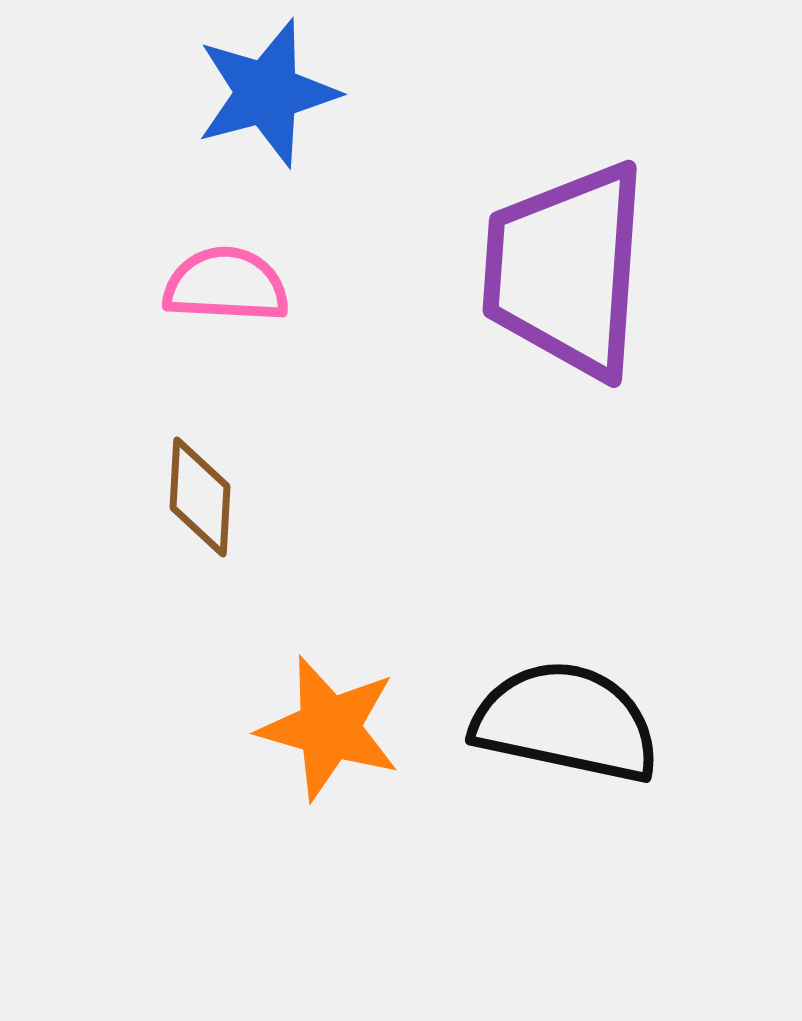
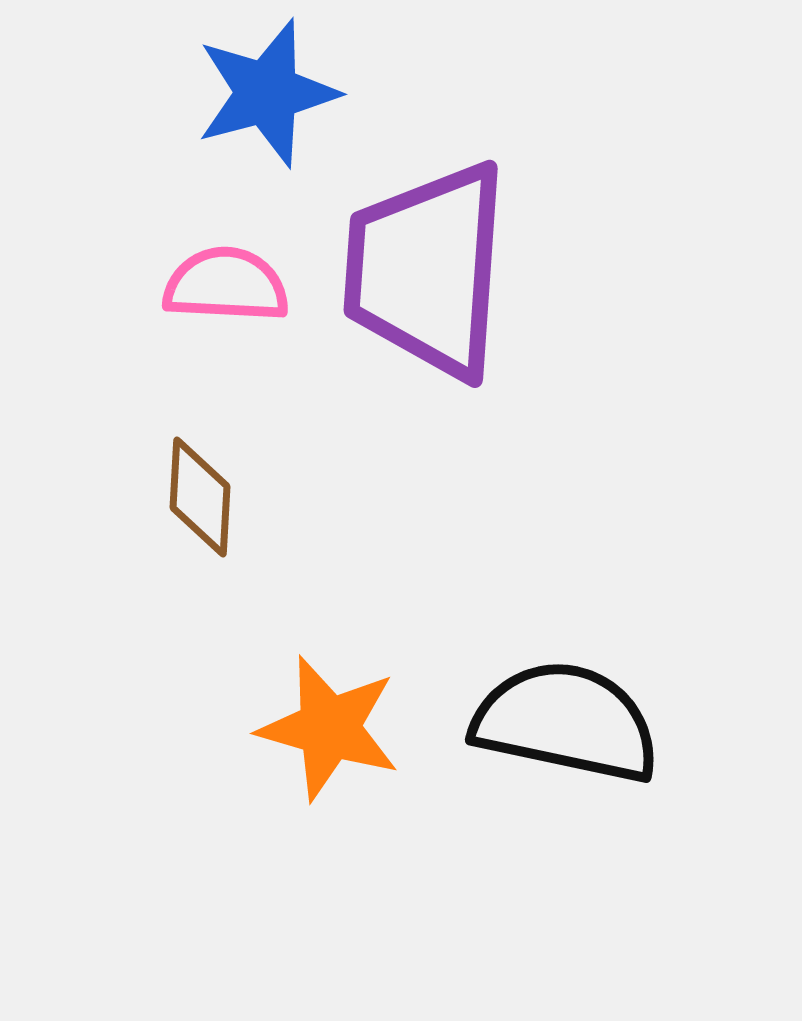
purple trapezoid: moved 139 px left
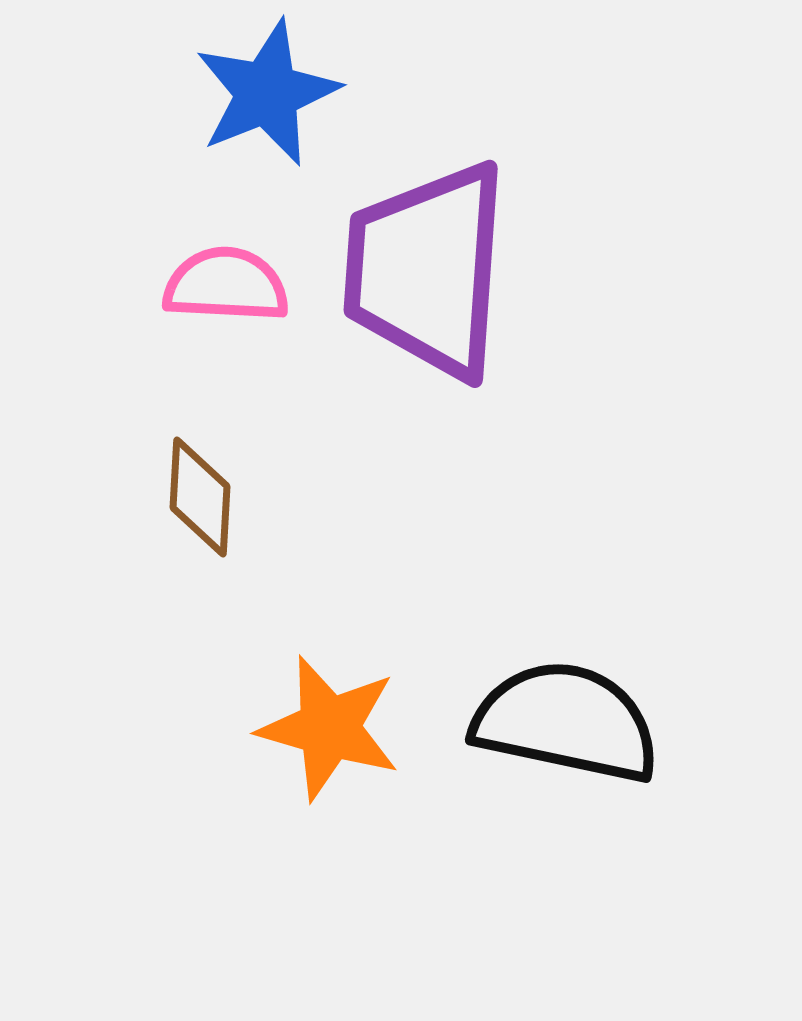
blue star: rotated 7 degrees counterclockwise
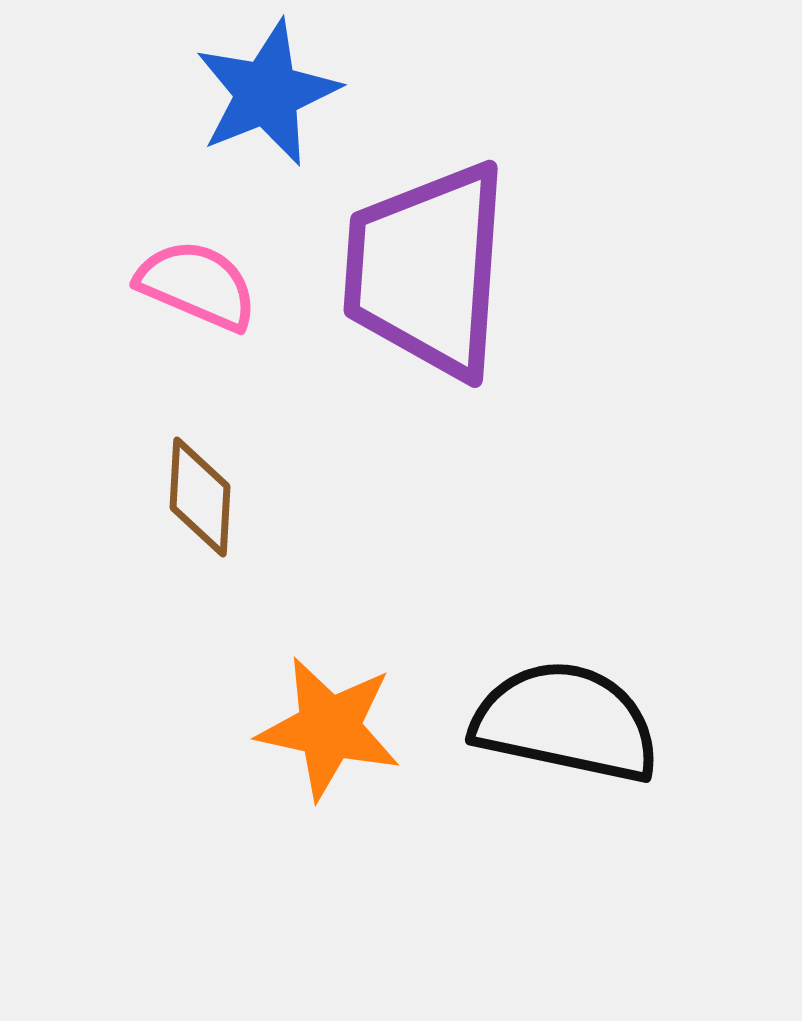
pink semicircle: moved 29 px left; rotated 20 degrees clockwise
orange star: rotated 4 degrees counterclockwise
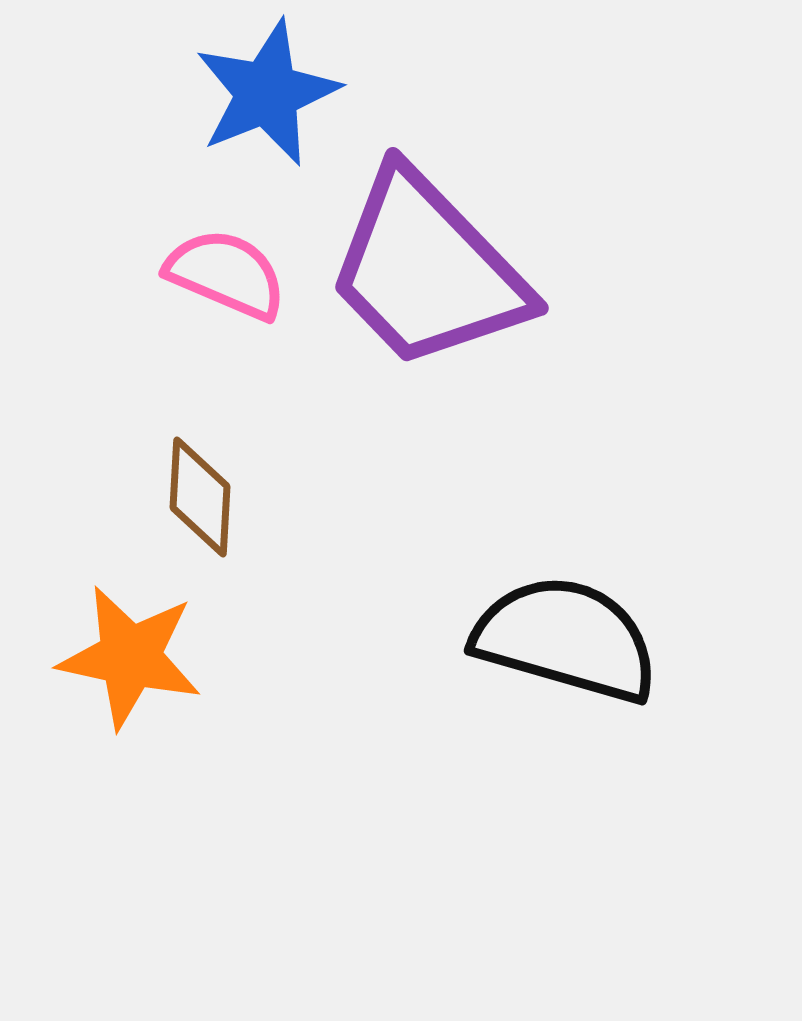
purple trapezoid: rotated 48 degrees counterclockwise
pink semicircle: moved 29 px right, 11 px up
black semicircle: moved 83 px up; rotated 4 degrees clockwise
orange star: moved 199 px left, 71 px up
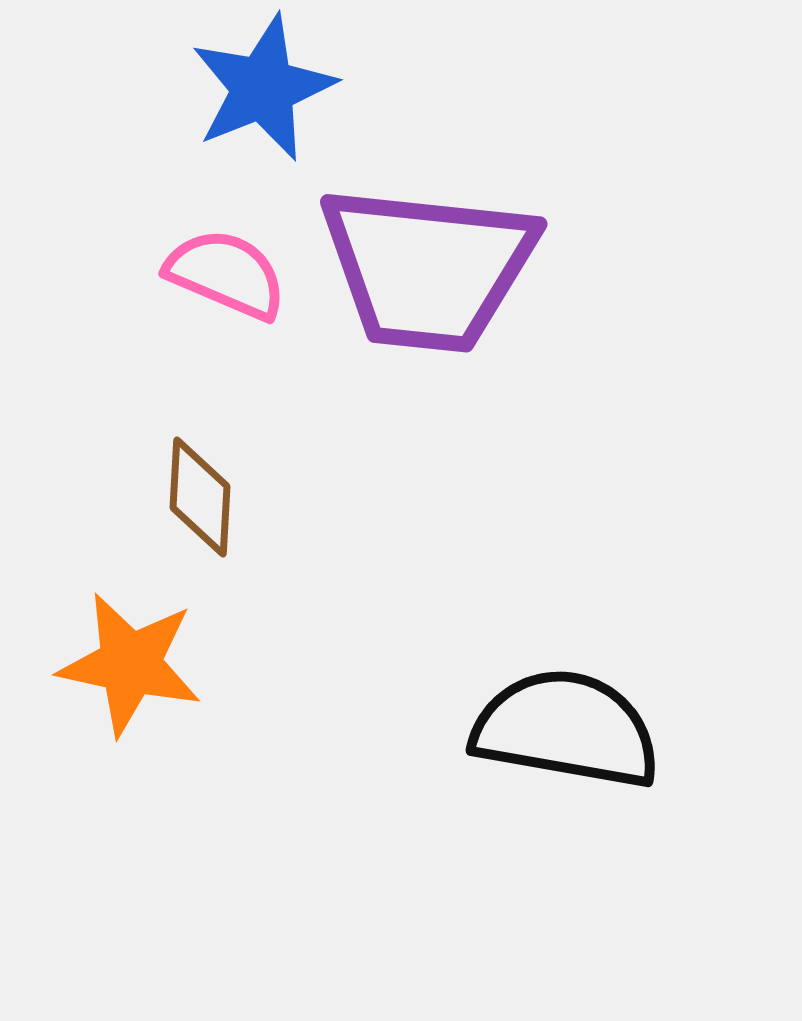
blue star: moved 4 px left, 5 px up
purple trapezoid: moved 1 px right, 2 px up; rotated 40 degrees counterclockwise
black semicircle: moved 90 px down; rotated 6 degrees counterclockwise
orange star: moved 7 px down
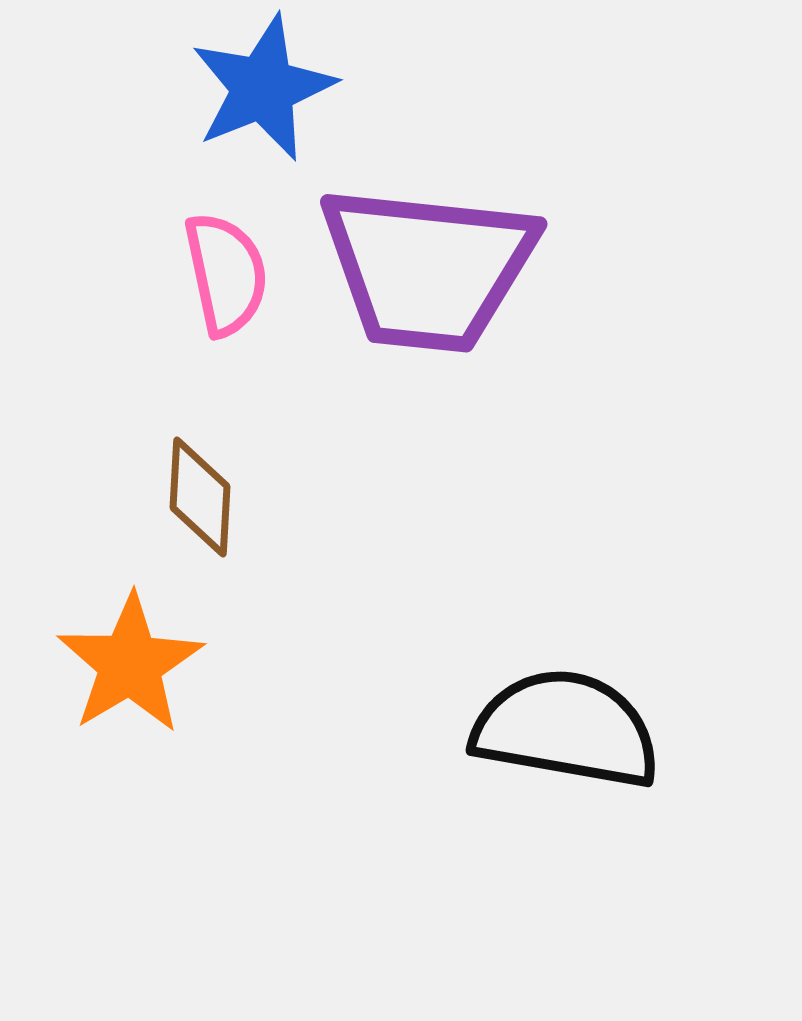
pink semicircle: rotated 55 degrees clockwise
orange star: rotated 29 degrees clockwise
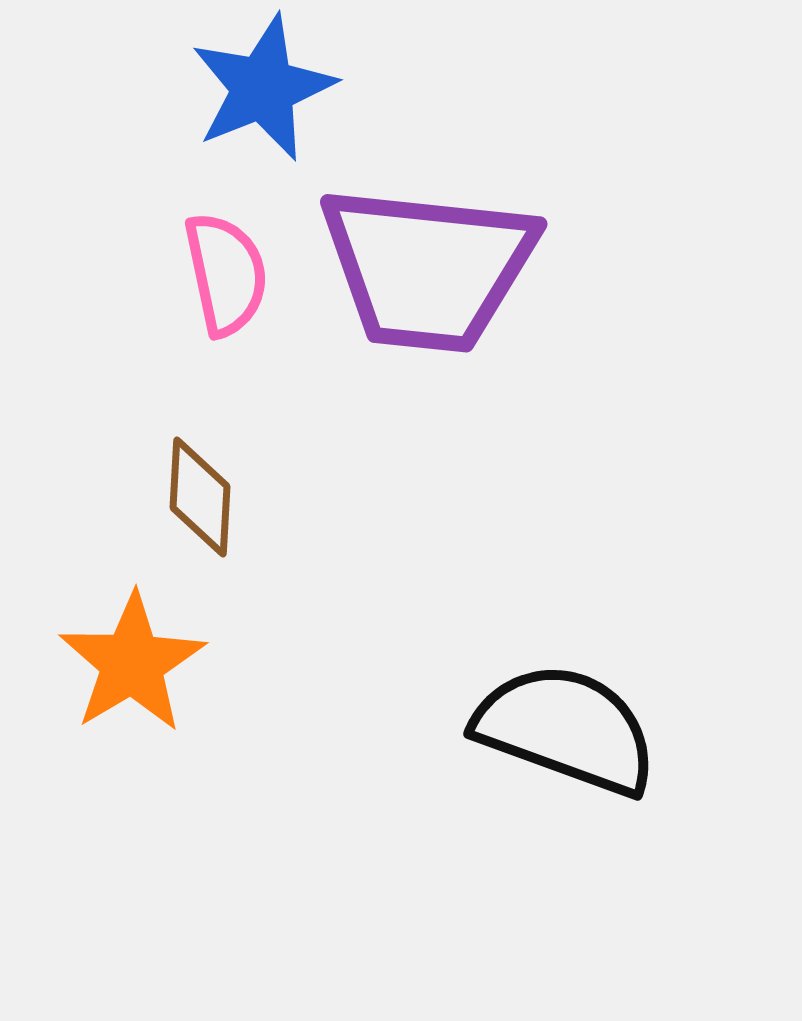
orange star: moved 2 px right, 1 px up
black semicircle: rotated 10 degrees clockwise
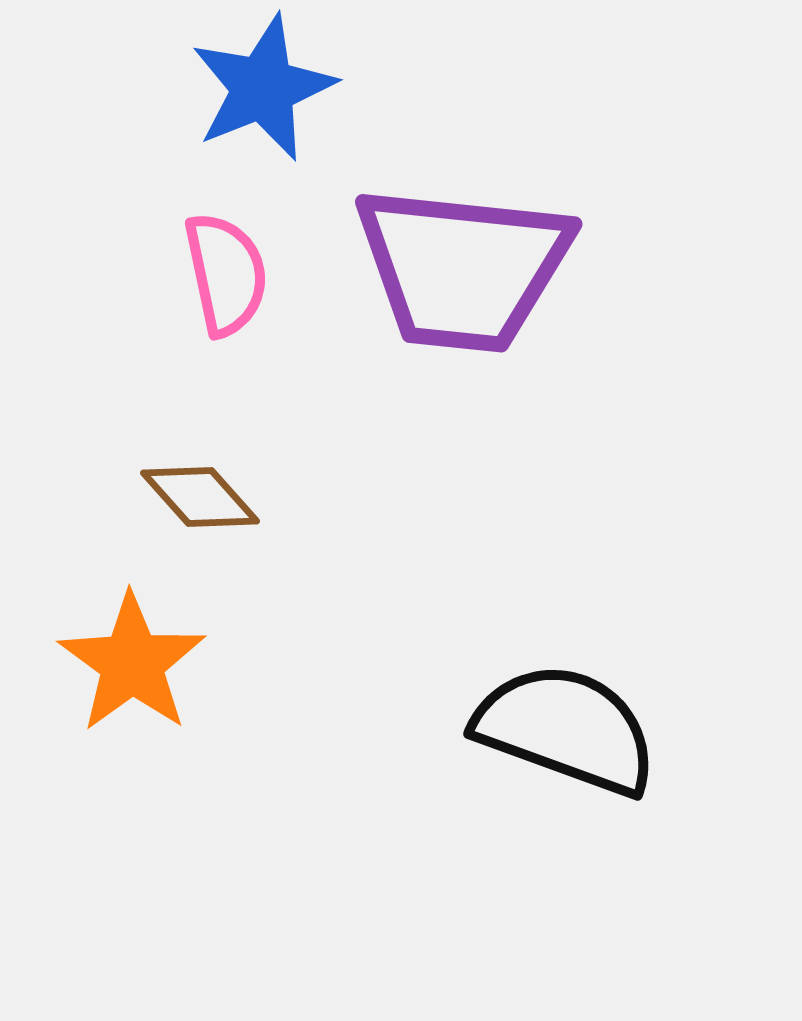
purple trapezoid: moved 35 px right
brown diamond: rotated 45 degrees counterclockwise
orange star: rotated 5 degrees counterclockwise
